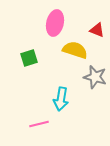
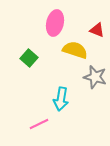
green square: rotated 30 degrees counterclockwise
pink line: rotated 12 degrees counterclockwise
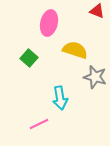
pink ellipse: moved 6 px left
red triangle: moved 19 px up
cyan arrow: moved 1 px left, 1 px up; rotated 20 degrees counterclockwise
